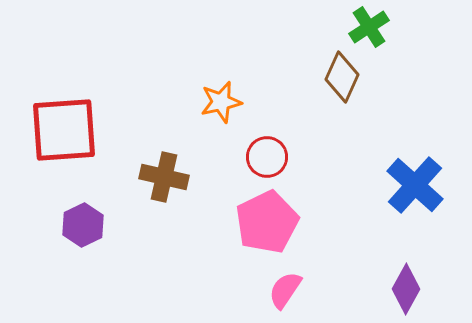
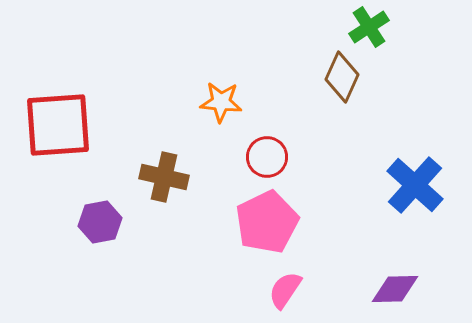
orange star: rotated 18 degrees clockwise
red square: moved 6 px left, 5 px up
purple hexagon: moved 17 px right, 3 px up; rotated 15 degrees clockwise
purple diamond: moved 11 px left; rotated 60 degrees clockwise
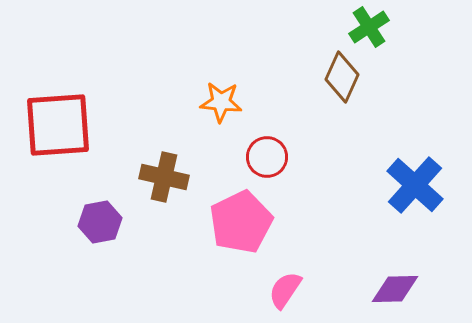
pink pentagon: moved 26 px left
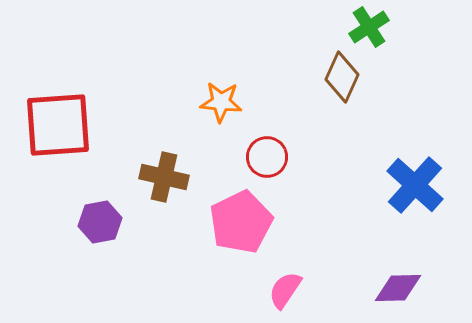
purple diamond: moved 3 px right, 1 px up
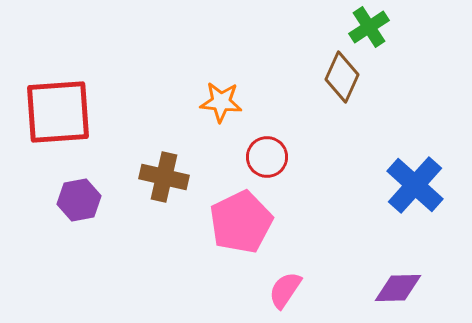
red square: moved 13 px up
purple hexagon: moved 21 px left, 22 px up
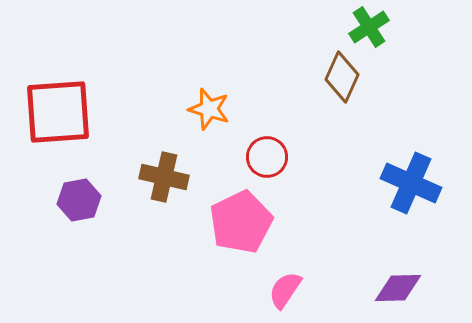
orange star: moved 12 px left, 7 px down; rotated 12 degrees clockwise
blue cross: moved 4 px left, 2 px up; rotated 18 degrees counterclockwise
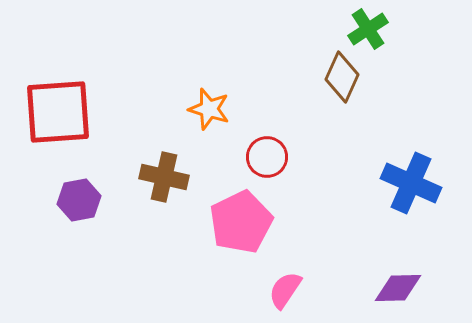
green cross: moved 1 px left, 2 px down
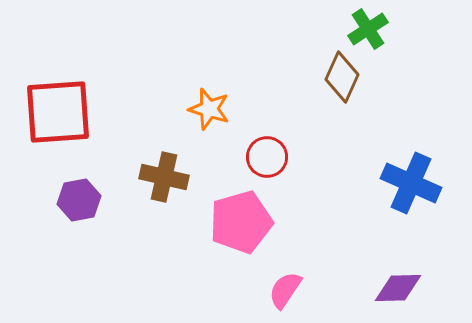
pink pentagon: rotated 10 degrees clockwise
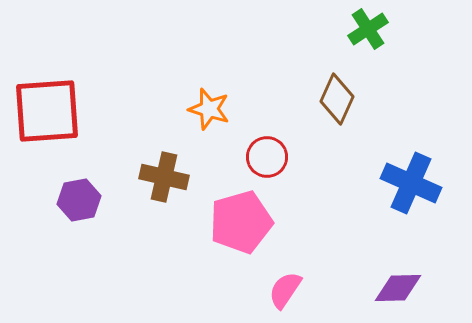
brown diamond: moved 5 px left, 22 px down
red square: moved 11 px left, 1 px up
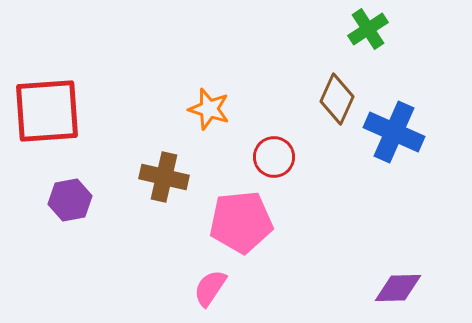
red circle: moved 7 px right
blue cross: moved 17 px left, 51 px up
purple hexagon: moved 9 px left
pink pentagon: rotated 10 degrees clockwise
pink semicircle: moved 75 px left, 2 px up
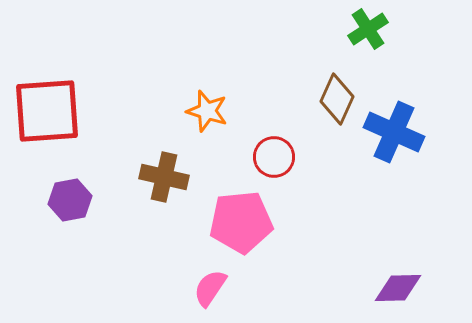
orange star: moved 2 px left, 2 px down
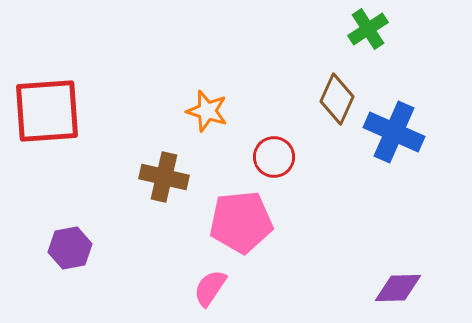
purple hexagon: moved 48 px down
